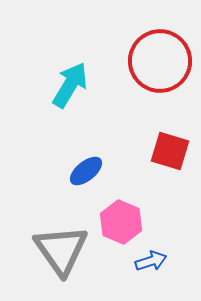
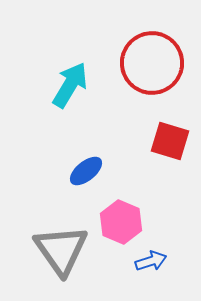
red circle: moved 8 px left, 2 px down
red square: moved 10 px up
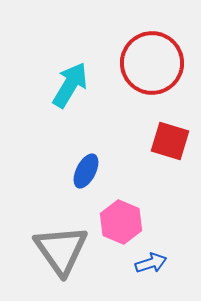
blue ellipse: rotated 24 degrees counterclockwise
blue arrow: moved 2 px down
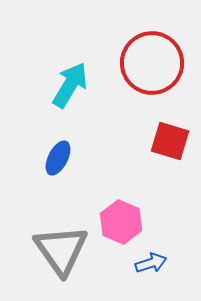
blue ellipse: moved 28 px left, 13 px up
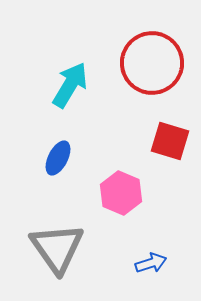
pink hexagon: moved 29 px up
gray triangle: moved 4 px left, 2 px up
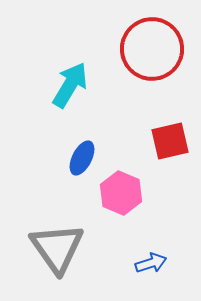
red circle: moved 14 px up
red square: rotated 30 degrees counterclockwise
blue ellipse: moved 24 px right
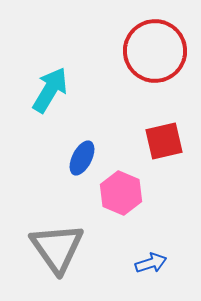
red circle: moved 3 px right, 2 px down
cyan arrow: moved 20 px left, 5 px down
red square: moved 6 px left
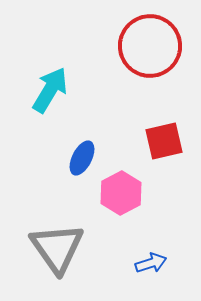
red circle: moved 5 px left, 5 px up
pink hexagon: rotated 9 degrees clockwise
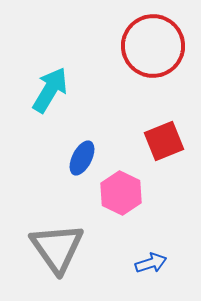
red circle: moved 3 px right
red square: rotated 9 degrees counterclockwise
pink hexagon: rotated 6 degrees counterclockwise
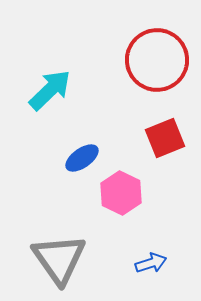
red circle: moved 4 px right, 14 px down
cyan arrow: rotated 15 degrees clockwise
red square: moved 1 px right, 3 px up
blue ellipse: rotated 28 degrees clockwise
gray triangle: moved 2 px right, 11 px down
